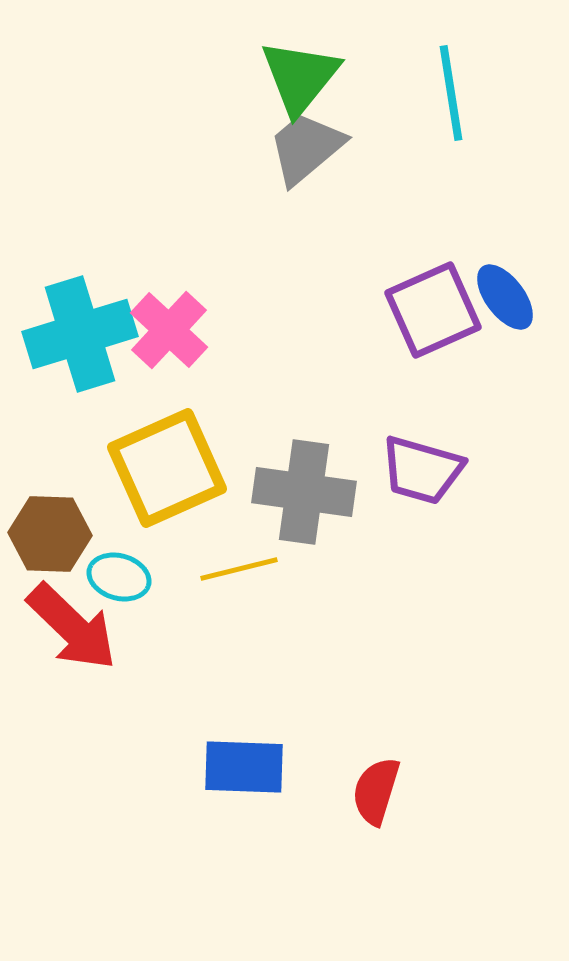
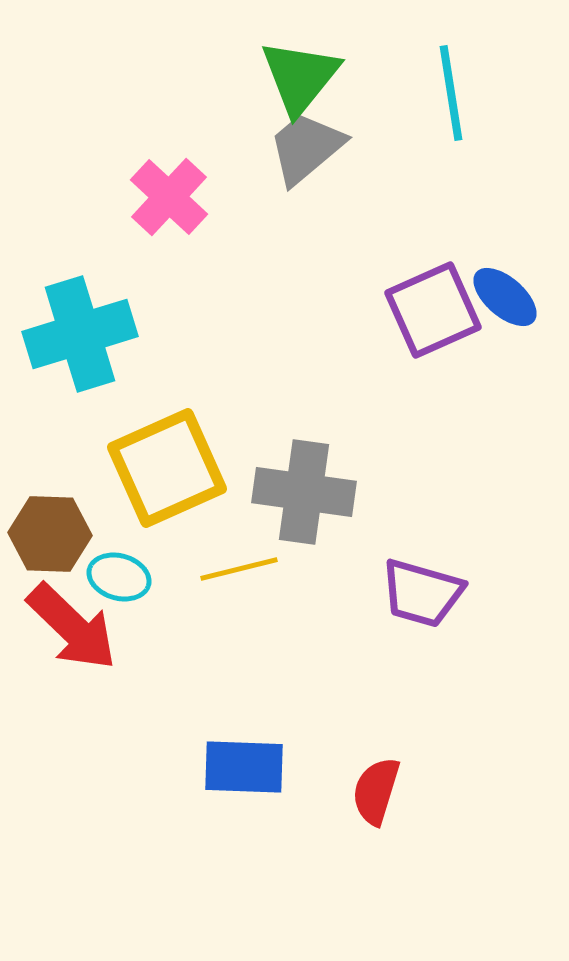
blue ellipse: rotated 12 degrees counterclockwise
pink cross: moved 133 px up
purple trapezoid: moved 123 px down
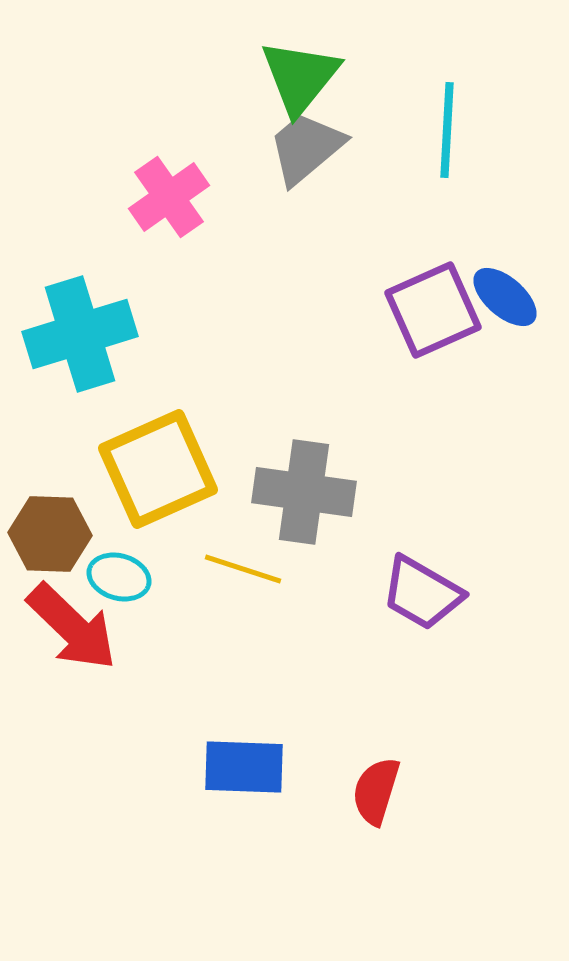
cyan line: moved 4 px left, 37 px down; rotated 12 degrees clockwise
pink cross: rotated 12 degrees clockwise
yellow square: moved 9 px left, 1 px down
yellow line: moved 4 px right; rotated 32 degrees clockwise
purple trapezoid: rotated 14 degrees clockwise
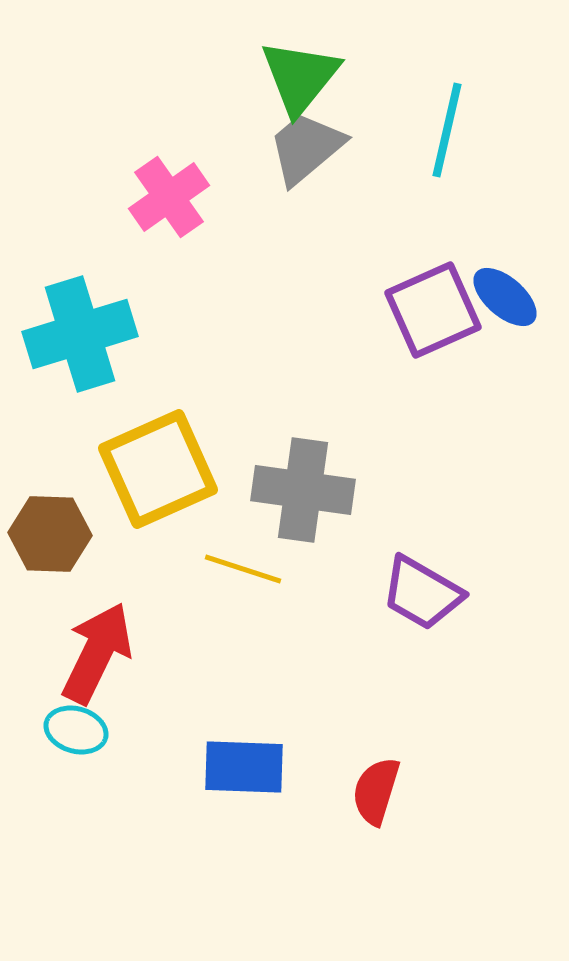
cyan line: rotated 10 degrees clockwise
gray cross: moved 1 px left, 2 px up
cyan ellipse: moved 43 px left, 153 px down
red arrow: moved 25 px right, 26 px down; rotated 108 degrees counterclockwise
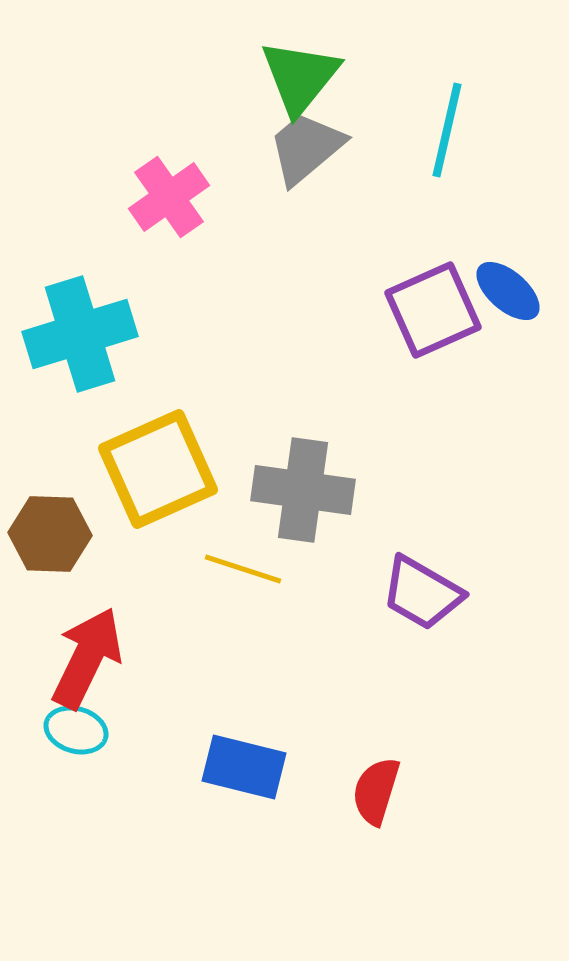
blue ellipse: moved 3 px right, 6 px up
red arrow: moved 10 px left, 5 px down
blue rectangle: rotated 12 degrees clockwise
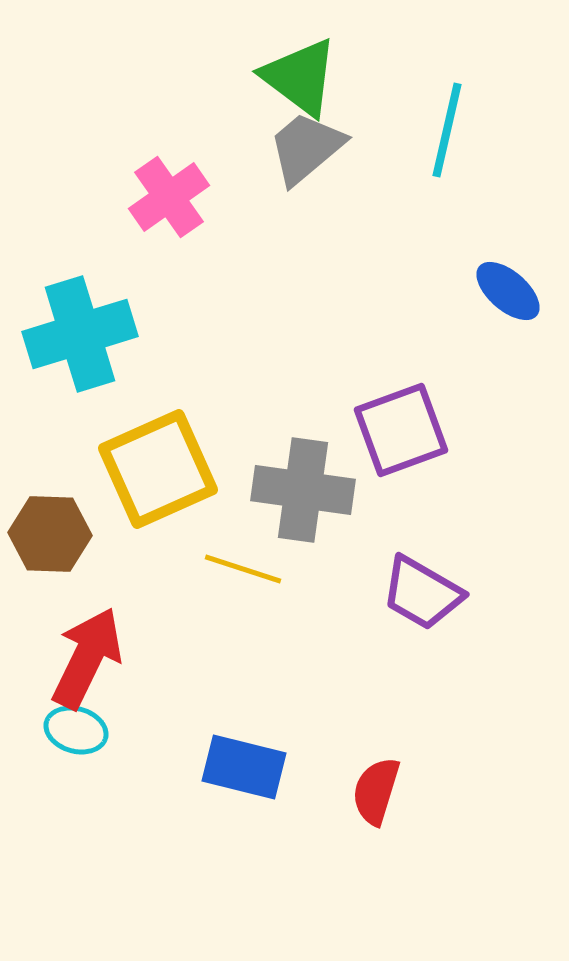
green triangle: rotated 32 degrees counterclockwise
purple square: moved 32 px left, 120 px down; rotated 4 degrees clockwise
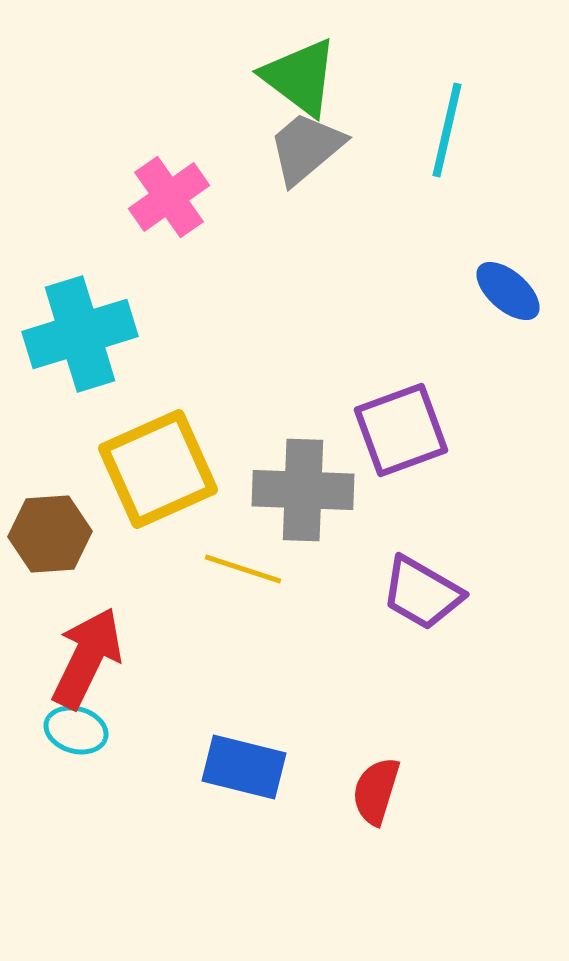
gray cross: rotated 6 degrees counterclockwise
brown hexagon: rotated 6 degrees counterclockwise
